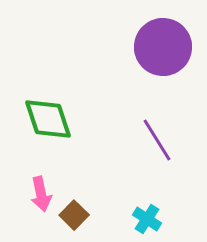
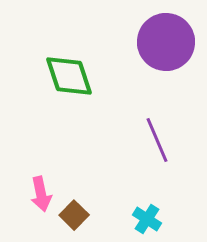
purple circle: moved 3 px right, 5 px up
green diamond: moved 21 px right, 43 px up
purple line: rotated 9 degrees clockwise
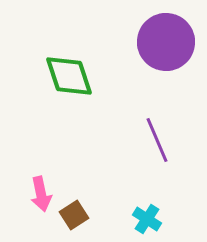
brown square: rotated 12 degrees clockwise
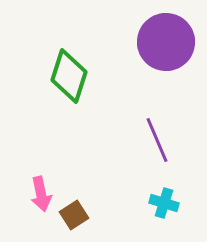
green diamond: rotated 36 degrees clockwise
cyan cross: moved 17 px right, 16 px up; rotated 16 degrees counterclockwise
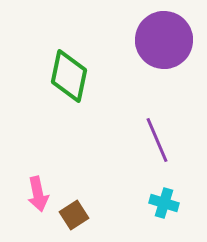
purple circle: moved 2 px left, 2 px up
green diamond: rotated 6 degrees counterclockwise
pink arrow: moved 3 px left
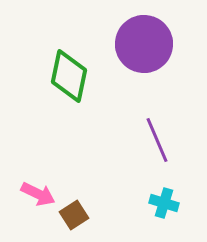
purple circle: moved 20 px left, 4 px down
pink arrow: rotated 52 degrees counterclockwise
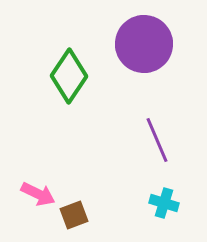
green diamond: rotated 22 degrees clockwise
brown square: rotated 12 degrees clockwise
